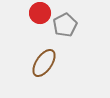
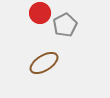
brown ellipse: rotated 24 degrees clockwise
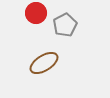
red circle: moved 4 px left
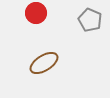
gray pentagon: moved 25 px right, 5 px up; rotated 20 degrees counterclockwise
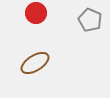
brown ellipse: moved 9 px left
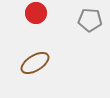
gray pentagon: rotated 20 degrees counterclockwise
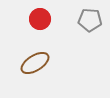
red circle: moved 4 px right, 6 px down
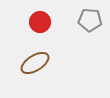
red circle: moved 3 px down
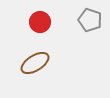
gray pentagon: rotated 15 degrees clockwise
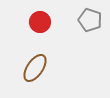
brown ellipse: moved 5 px down; rotated 24 degrees counterclockwise
